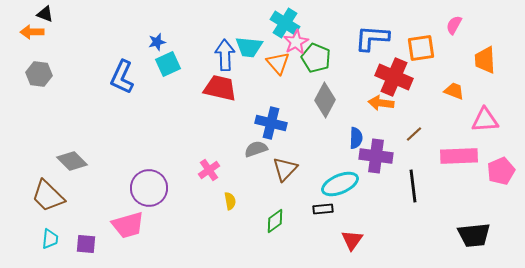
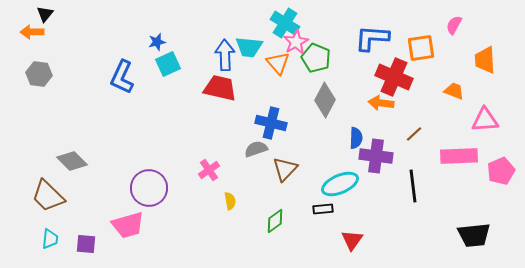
black triangle at (45, 14): rotated 48 degrees clockwise
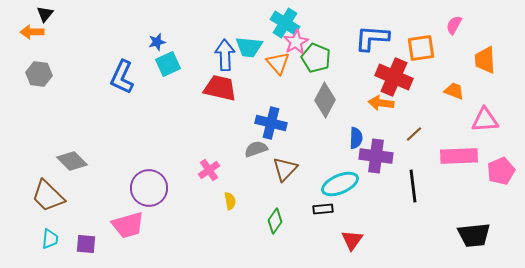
green diamond at (275, 221): rotated 20 degrees counterclockwise
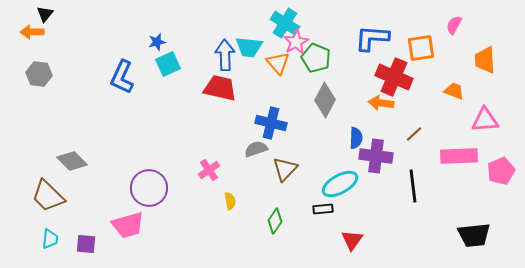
cyan ellipse at (340, 184): rotated 6 degrees counterclockwise
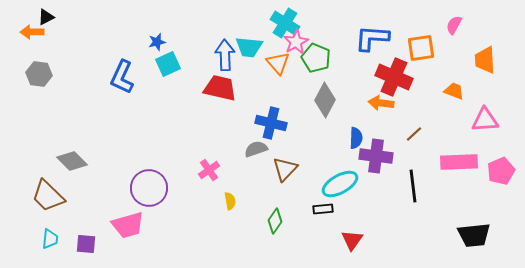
black triangle at (45, 14): moved 1 px right, 3 px down; rotated 24 degrees clockwise
pink rectangle at (459, 156): moved 6 px down
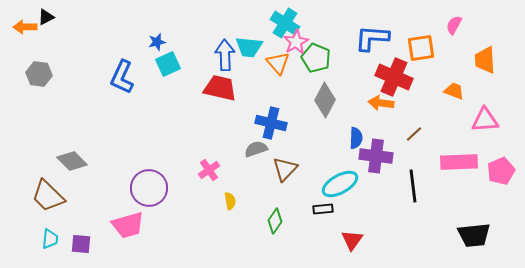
orange arrow at (32, 32): moved 7 px left, 5 px up
purple square at (86, 244): moved 5 px left
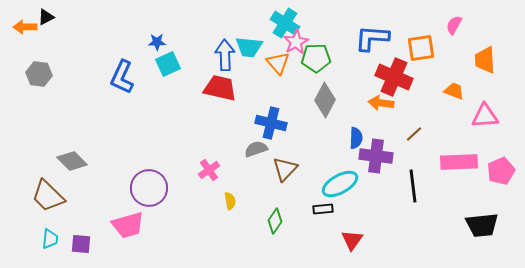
blue star at (157, 42): rotated 12 degrees clockwise
green pentagon at (316, 58): rotated 24 degrees counterclockwise
pink triangle at (485, 120): moved 4 px up
black trapezoid at (474, 235): moved 8 px right, 10 px up
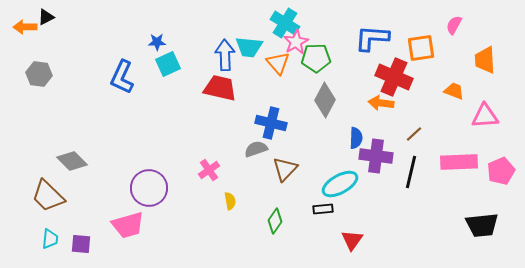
black line at (413, 186): moved 2 px left, 14 px up; rotated 20 degrees clockwise
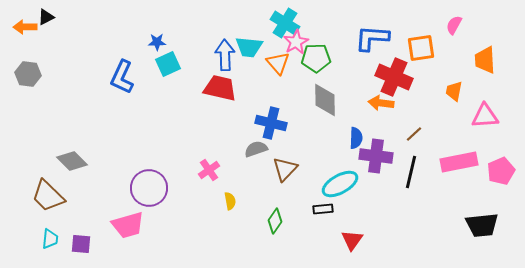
gray hexagon at (39, 74): moved 11 px left
orange trapezoid at (454, 91): rotated 100 degrees counterclockwise
gray diamond at (325, 100): rotated 28 degrees counterclockwise
pink rectangle at (459, 162): rotated 9 degrees counterclockwise
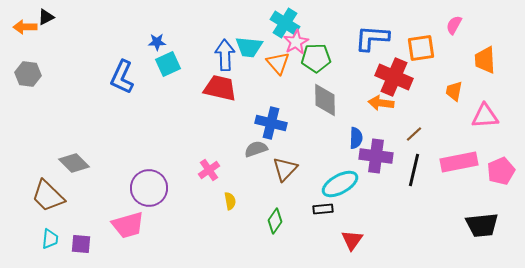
gray diamond at (72, 161): moved 2 px right, 2 px down
black line at (411, 172): moved 3 px right, 2 px up
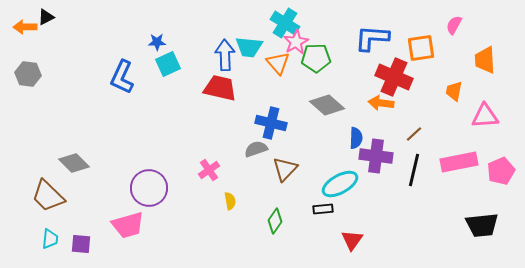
gray diamond at (325, 100): moved 2 px right, 5 px down; rotated 48 degrees counterclockwise
